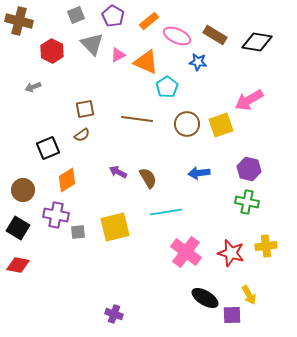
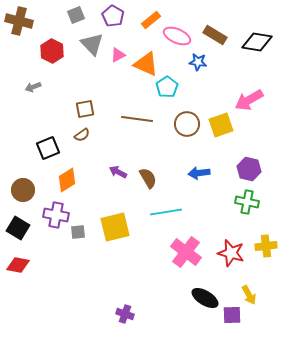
orange rectangle at (149, 21): moved 2 px right, 1 px up
orange triangle at (146, 62): moved 2 px down
purple cross at (114, 314): moved 11 px right
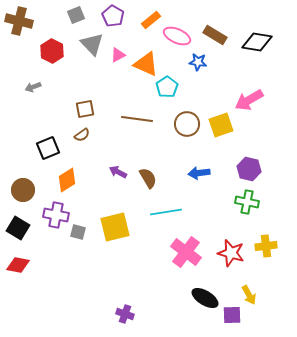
gray square at (78, 232): rotated 21 degrees clockwise
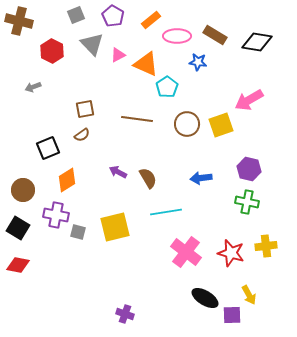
pink ellipse at (177, 36): rotated 24 degrees counterclockwise
blue arrow at (199, 173): moved 2 px right, 5 px down
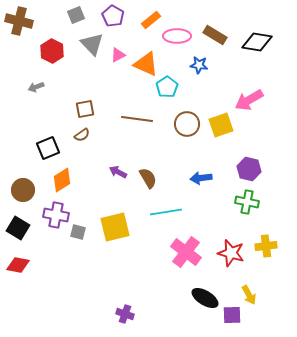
blue star at (198, 62): moved 1 px right, 3 px down
gray arrow at (33, 87): moved 3 px right
orange diamond at (67, 180): moved 5 px left
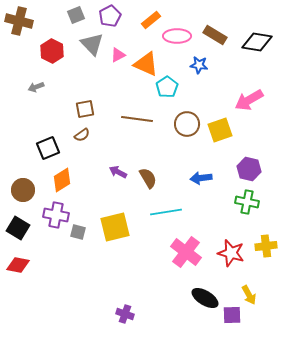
purple pentagon at (113, 16): moved 3 px left; rotated 15 degrees clockwise
yellow square at (221, 125): moved 1 px left, 5 px down
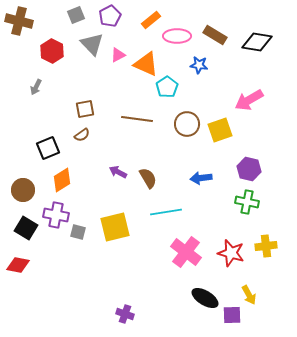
gray arrow at (36, 87): rotated 42 degrees counterclockwise
black square at (18, 228): moved 8 px right
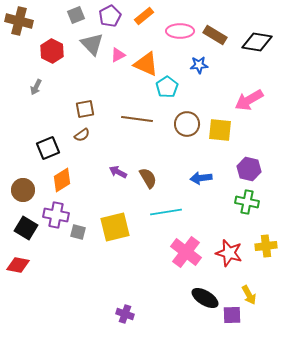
orange rectangle at (151, 20): moved 7 px left, 4 px up
pink ellipse at (177, 36): moved 3 px right, 5 px up
blue star at (199, 65): rotated 12 degrees counterclockwise
yellow square at (220, 130): rotated 25 degrees clockwise
red star at (231, 253): moved 2 px left
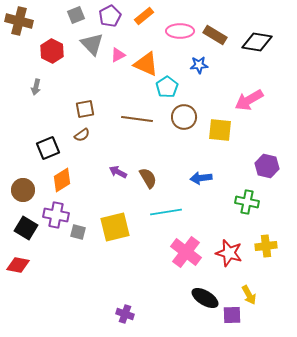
gray arrow at (36, 87): rotated 14 degrees counterclockwise
brown circle at (187, 124): moved 3 px left, 7 px up
purple hexagon at (249, 169): moved 18 px right, 3 px up
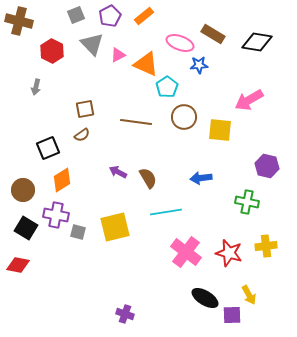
pink ellipse at (180, 31): moved 12 px down; rotated 20 degrees clockwise
brown rectangle at (215, 35): moved 2 px left, 1 px up
brown line at (137, 119): moved 1 px left, 3 px down
